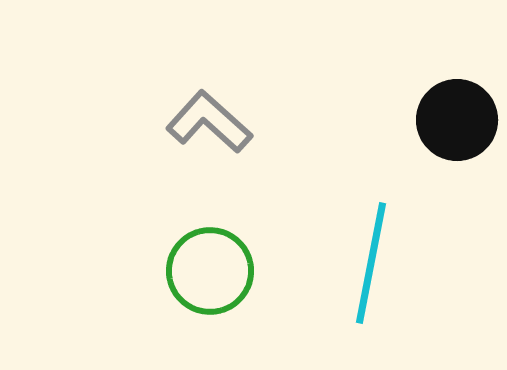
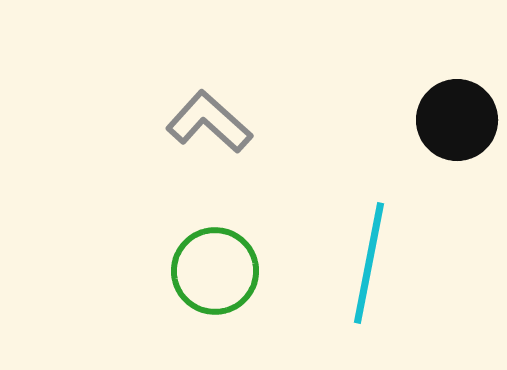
cyan line: moved 2 px left
green circle: moved 5 px right
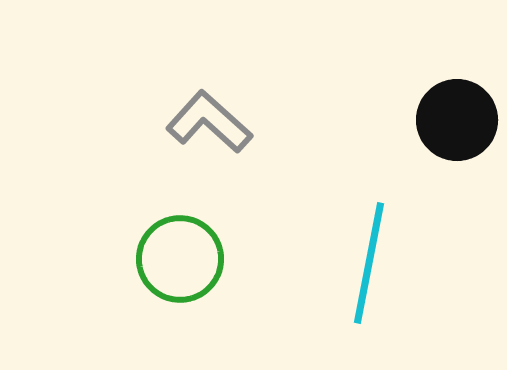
green circle: moved 35 px left, 12 px up
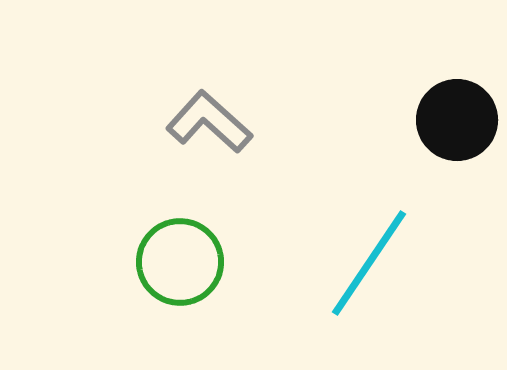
green circle: moved 3 px down
cyan line: rotated 23 degrees clockwise
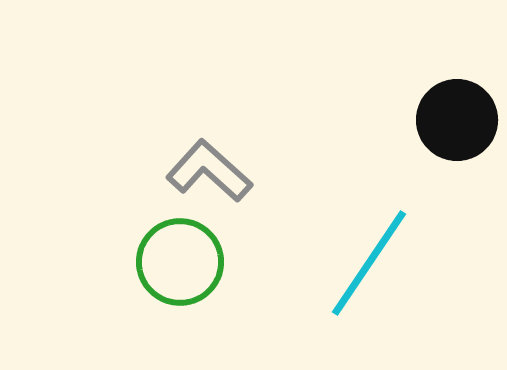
gray L-shape: moved 49 px down
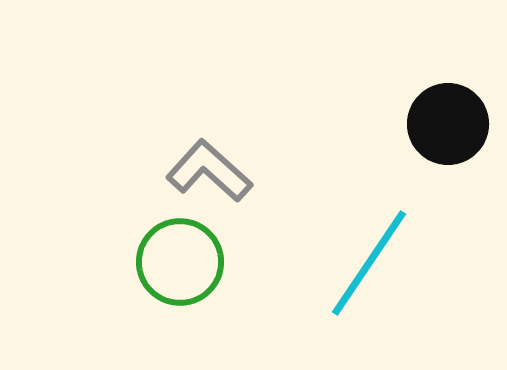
black circle: moved 9 px left, 4 px down
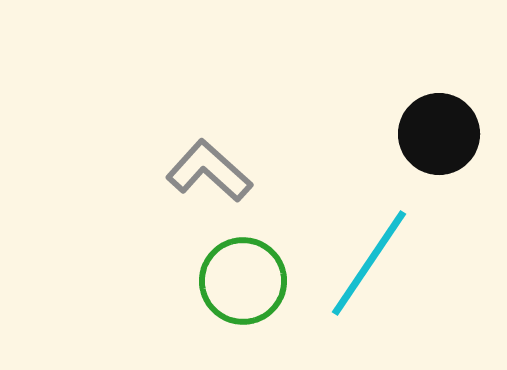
black circle: moved 9 px left, 10 px down
green circle: moved 63 px right, 19 px down
